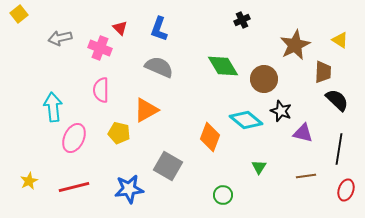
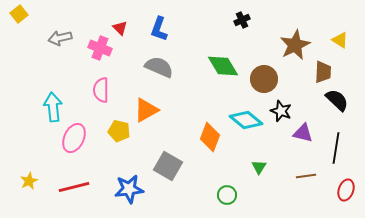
yellow pentagon: moved 2 px up
black line: moved 3 px left, 1 px up
green circle: moved 4 px right
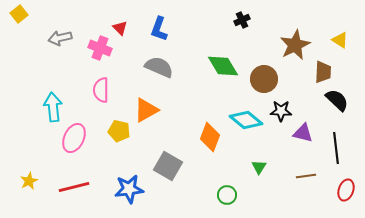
black star: rotated 20 degrees counterclockwise
black line: rotated 16 degrees counterclockwise
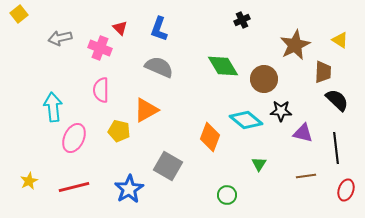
green triangle: moved 3 px up
blue star: rotated 24 degrees counterclockwise
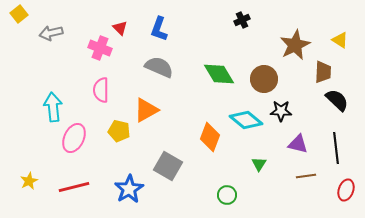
gray arrow: moved 9 px left, 5 px up
green diamond: moved 4 px left, 8 px down
purple triangle: moved 5 px left, 11 px down
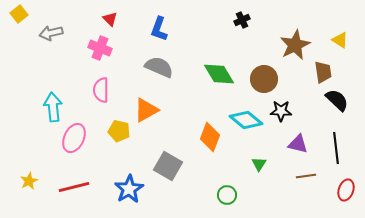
red triangle: moved 10 px left, 9 px up
brown trapezoid: rotated 10 degrees counterclockwise
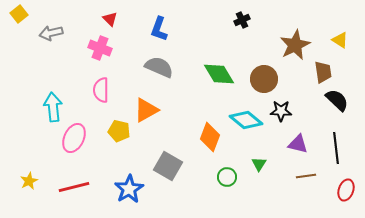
green circle: moved 18 px up
